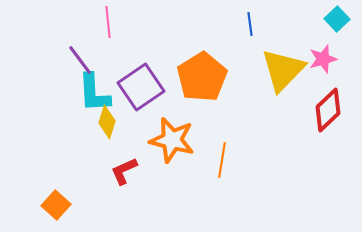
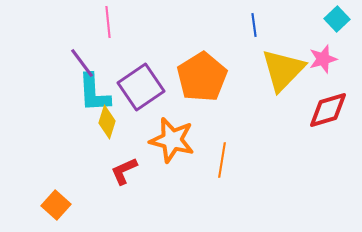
blue line: moved 4 px right, 1 px down
purple line: moved 2 px right, 3 px down
red diamond: rotated 27 degrees clockwise
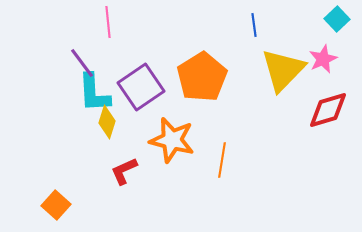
pink star: rotated 8 degrees counterclockwise
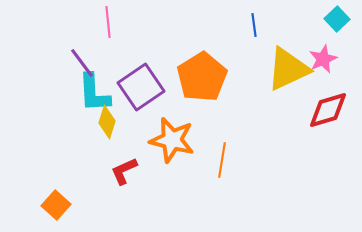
yellow triangle: moved 5 px right, 1 px up; rotated 21 degrees clockwise
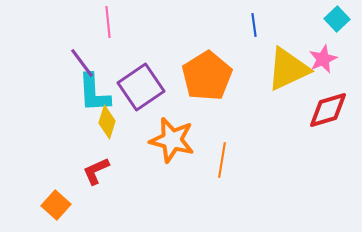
orange pentagon: moved 5 px right, 1 px up
red L-shape: moved 28 px left
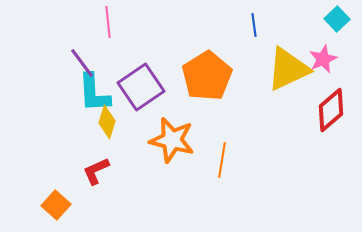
red diamond: moved 3 px right; rotated 24 degrees counterclockwise
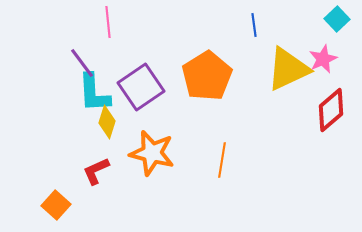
orange star: moved 20 px left, 13 px down
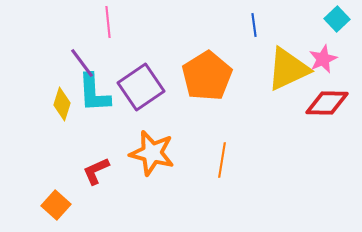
red diamond: moved 4 px left, 7 px up; rotated 42 degrees clockwise
yellow diamond: moved 45 px left, 18 px up
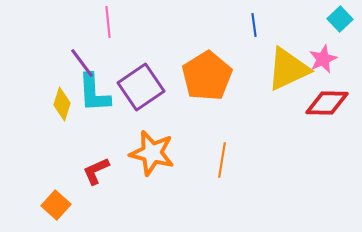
cyan square: moved 3 px right
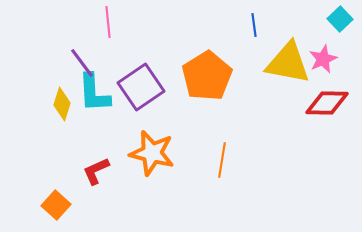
yellow triangle: moved 6 px up; rotated 36 degrees clockwise
